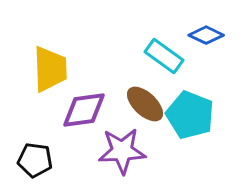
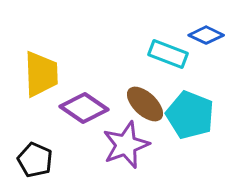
cyan rectangle: moved 4 px right, 2 px up; rotated 15 degrees counterclockwise
yellow trapezoid: moved 9 px left, 5 px down
purple diamond: moved 2 px up; rotated 42 degrees clockwise
purple star: moved 4 px right, 6 px up; rotated 18 degrees counterclockwise
black pentagon: rotated 16 degrees clockwise
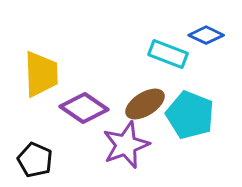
brown ellipse: rotated 75 degrees counterclockwise
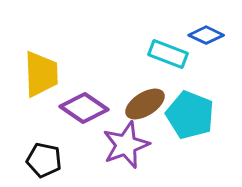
black pentagon: moved 9 px right; rotated 12 degrees counterclockwise
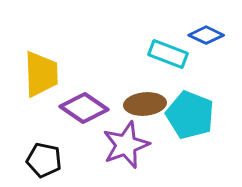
brown ellipse: rotated 27 degrees clockwise
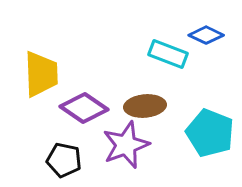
brown ellipse: moved 2 px down
cyan pentagon: moved 20 px right, 18 px down
black pentagon: moved 20 px right
